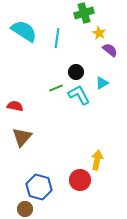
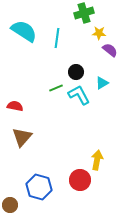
yellow star: rotated 24 degrees counterclockwise
brown circle: moved 15 px left, 4 px up
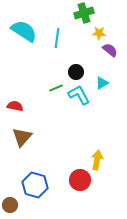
blue hexagon: moved 4 px left, 2 px up
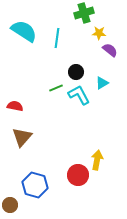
red circle: moved 2 px left, 5 px up
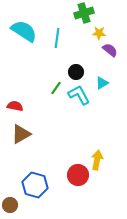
green line: rotated 32 degrees counterclockwise
brown triangle: moved 1 px left, 3 px up; rotated 20 degrees clockwise
